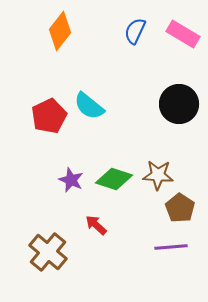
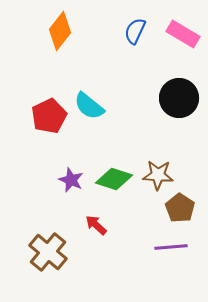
black circle: moved 6 px up
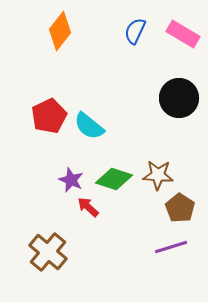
cyan semicircle: moved 20 px down
red arrow: moved 8 px left, 18 px up
purple line: rotated 12 degrees counterclockwise
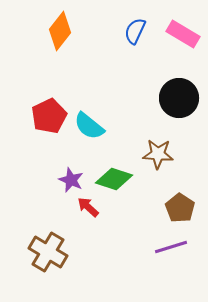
brown star: moved 21 px up
brown cross: rotated 9 degrees counterclockwise
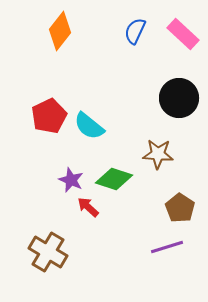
pink rectangle: rotated 12 degrees clockwise
purple line: moved 4 px left
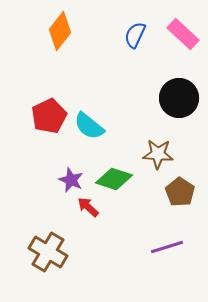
blue semicircle: moved 4 px down
brown pentagon: moved 16 px up
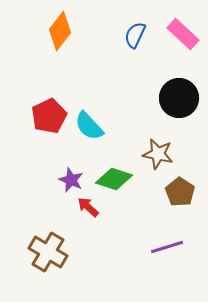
cyan semicircle: rotated 8 degrees clockwise
brown star: rotated 8 degrees clockwise
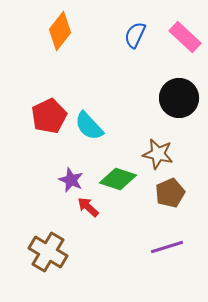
pink rectangle: moved 2 px right, 3 px down
green diamond: moved 4 px right
brown pentagon: moved 10 px left, 1 px down; rotated 16 degrees clockwise
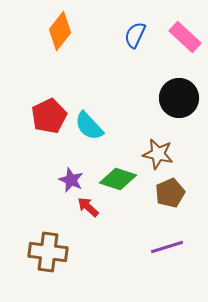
brown cross: rotated 24 degrees counterclockwise
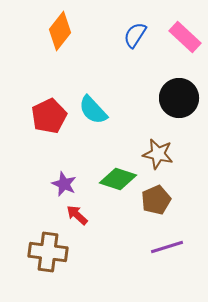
blue semicircle: rotated 8 degrees clockwise
cyan semicircle: moved 4 px right, 16 px up
purple star: moved 7 px left, 4 px down
brown pentagon: moved 14 px left, 7 px down
red arrow: moved 11 px left, 8 px down
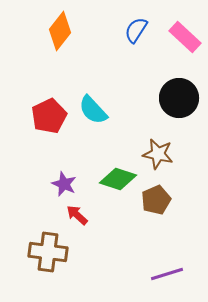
blue semicircle: moved 1 px right, 5 px up
purple line: moved 27 px down
